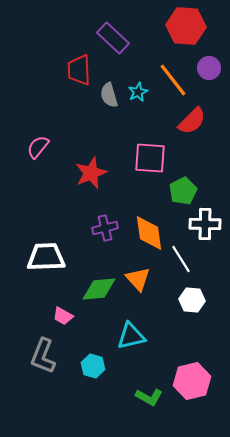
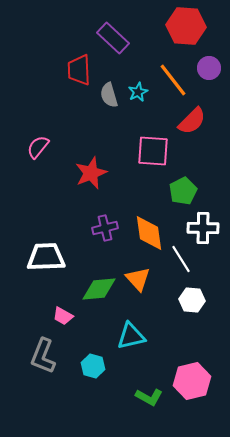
pink square: moved 3 px right, 7 px up
white cross: moved 2 px left, 4 px down
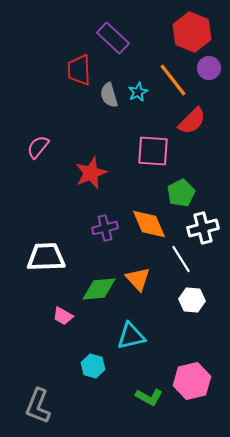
red hexagon: moved 6 px right, 6 px down; rotated 18 degrees clockwise
green pentagon: moved 2 px left, 2 px down
white cross: rotated 16 degrees counterclockwise
orange diamond: moved 9 px up; rotated 15 degrees counterclockwise
gray L-shape: moved 5 px left, 50 px down
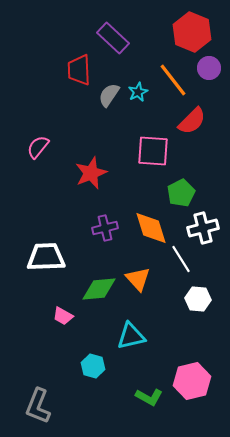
gray semicircle: rotated 50 degrees clockwise
orange diamond: moved 2 px right, 4 px down; rotated 6 degrees clockwise
white hexagon: moved 6 px right, 1 px up
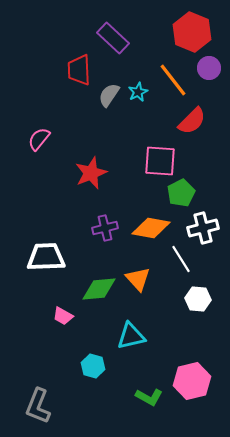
pink semicircle: moved 1 px right, 8 px up
pink square: moved 7 px right, 10 px down
orange diamond: rotated 63 degrees counterclockwise
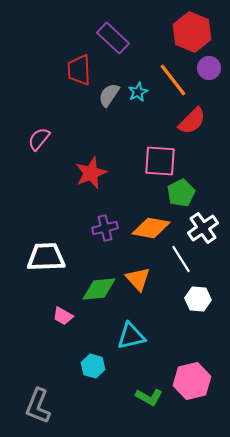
white cross: rotated 20 degrees counterclockwise
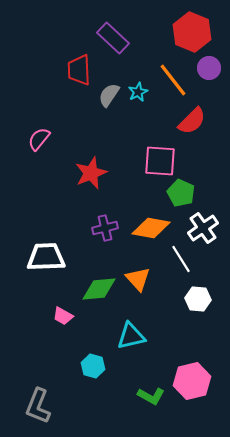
green pentagon: rotated 20 degrees counterclockwise
green L-shape: moved 2 px right, 1 px up
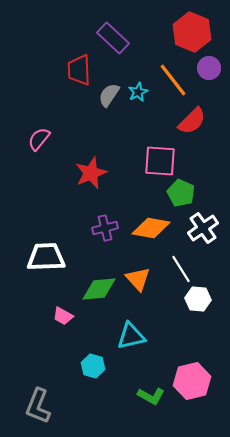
white line: moved 10 px down
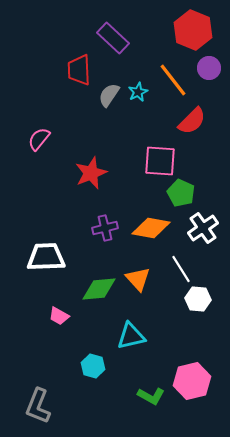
red hexagon: moved 1 px right, 2 px up
pink trapezoid: moved 4 px left
